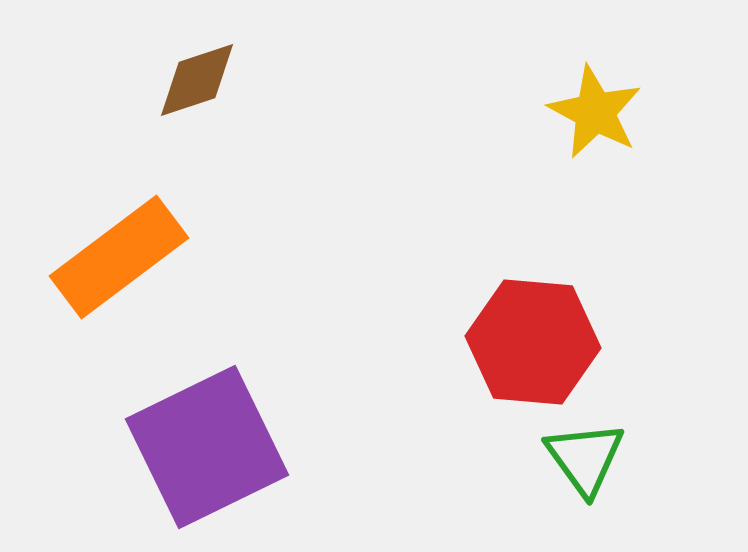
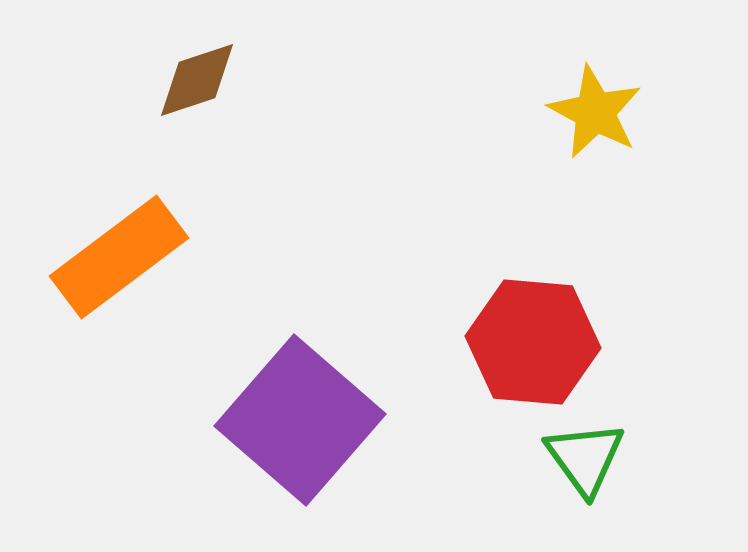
purple square: moved 93 px right, 27 px up; rotated 23 degrees counterclockwise
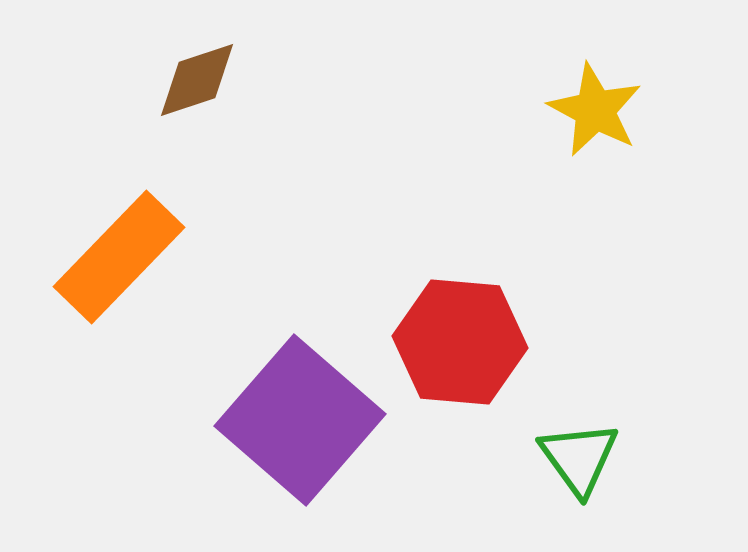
yellow star: moved 2 px up
orange rectangle: rotated 9 degrees counterclockwise
red hexagon: moved 73 px left
green triangle: moved 6 px left
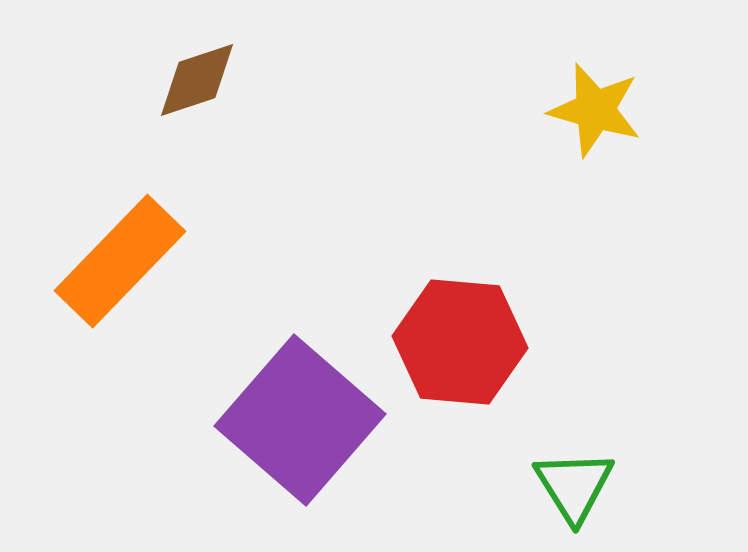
yellow star: rotated 12 degrees counterclockwise
orange rectangle: moved 1 px right, 4 px down
green triangle: moved 5 px left, 28 px down; rotated 4 degrees clockwise
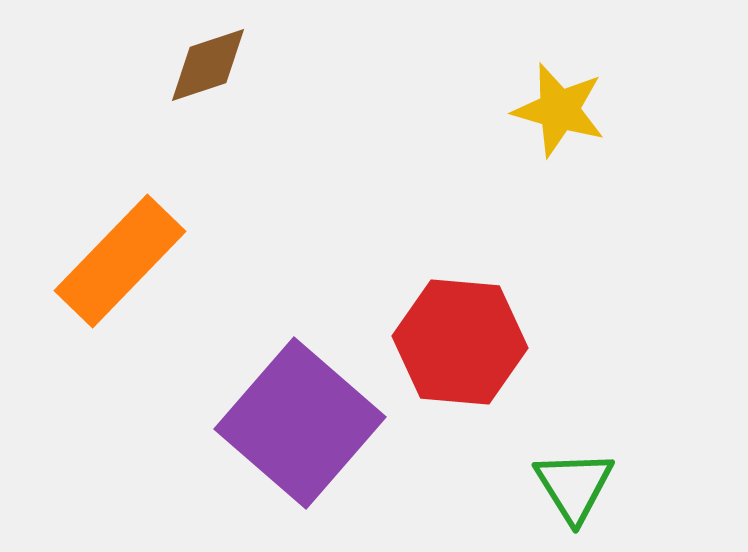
brown diamond: moved 11 px right, 15 px up
yellow star: moved 36 px left
purple square: moved 3 px down
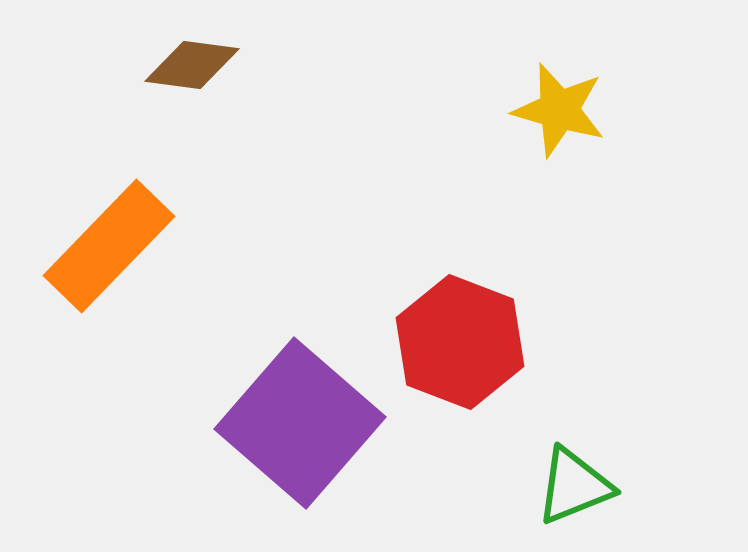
brown diamond: moved 16 px left; rotated 26 degrees clockwise
orange rectangle: moved 11 px left, 15 px up
red hexagon: rotated 16 degrees clockwise
green triangle: rotated 40 degrees clockwise
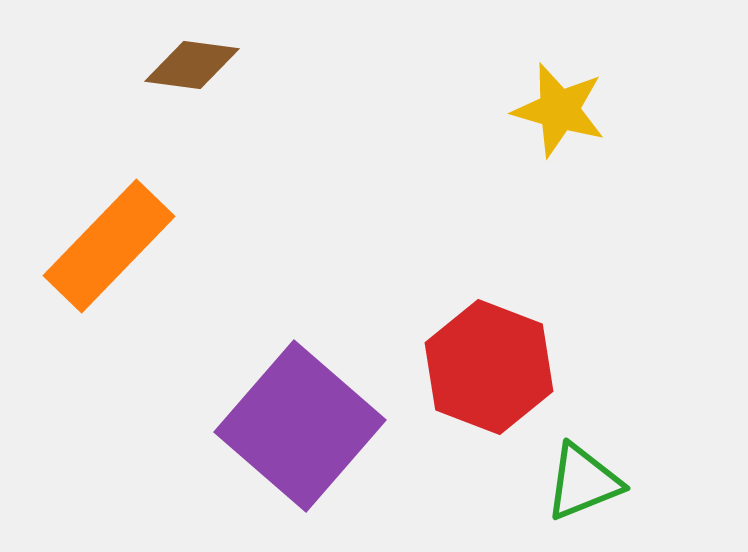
red hexagon: moved 29 px right, 25 px down
purple square: moved 3 px down
green triangle: moved 9 px right, 4 px up
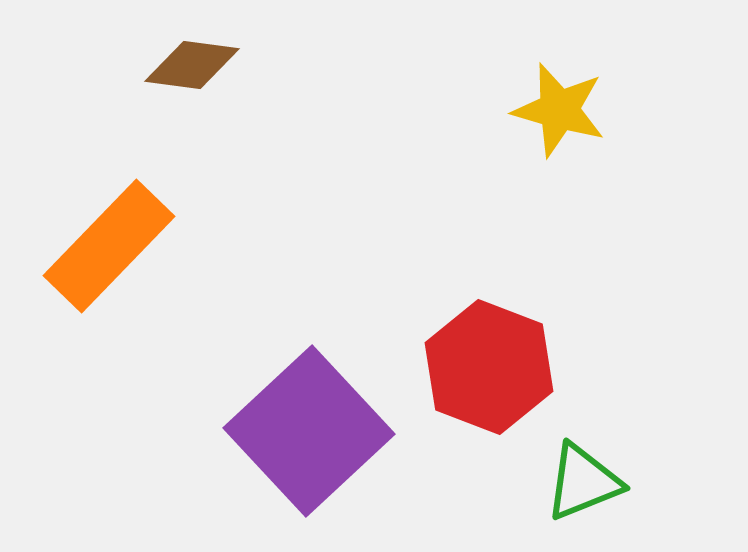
purple square: moved 9 px right, 5 px down; rotated 6 degrees clockwise
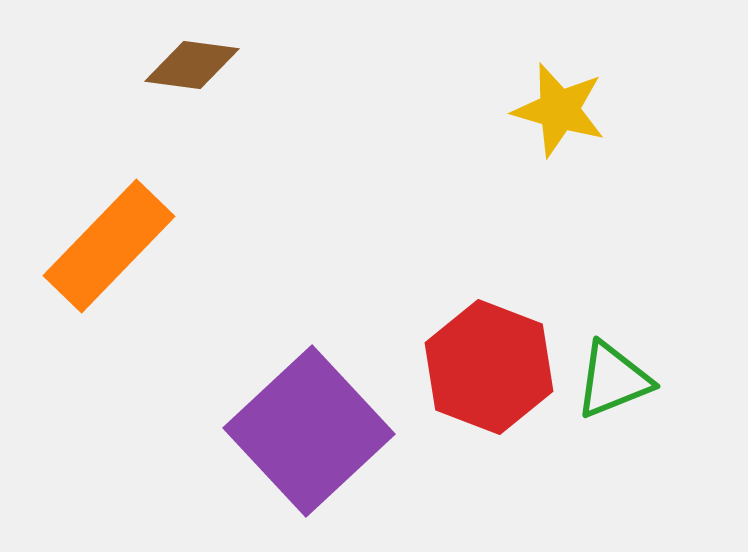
green triangle: moved 30 px right, 102 px up
